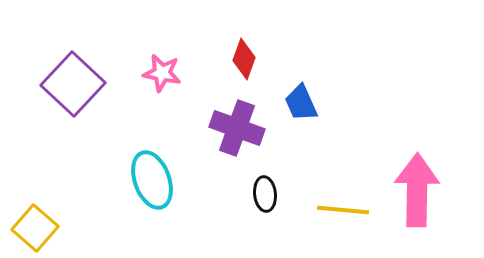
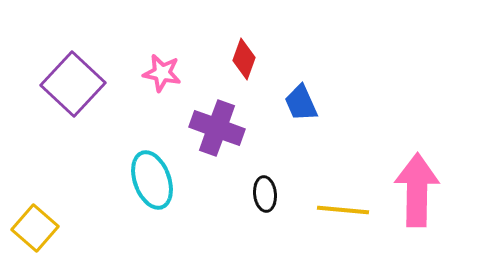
purple cross: moved 20 px left
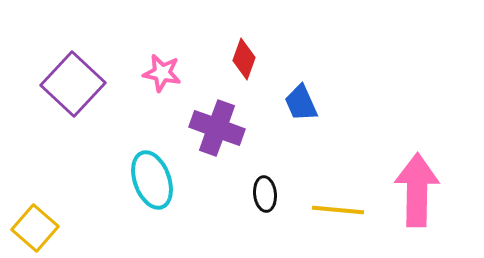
yellow line: moved 5 px left
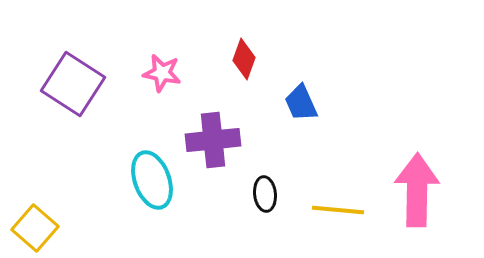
purple square: rotated 10 degrees counterclockwise
purple cross: moved 4 px left, 12 px down; rotated 26 degrees counterclockwise
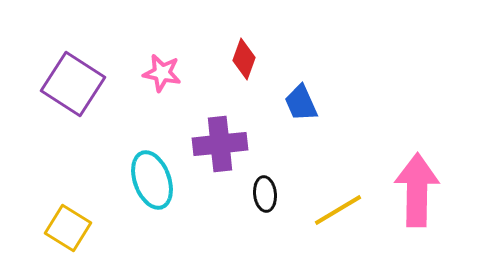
purple cross: moved 7 px right, 4 px down
yellow line: rotated 36 degrees counterclockwise
yellow square: moved 33 px right; rotated 9 degrees counterclockwise
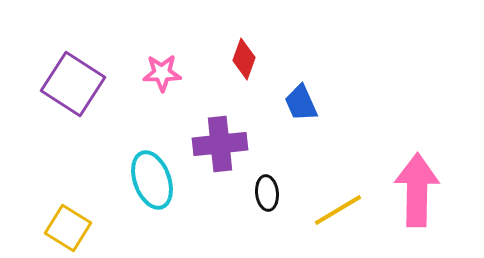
pink star: rotated 12 degrees counterclockwise
black ellipse: moved 2 px right, 1 px up
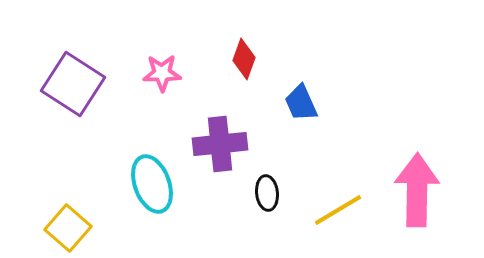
cyan ellipse: moved 4 px down
yellow square: rotated 9 degrees clockwise
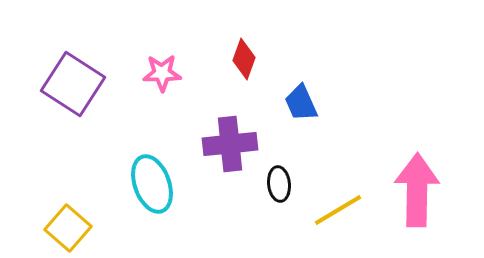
purple cross: moved 10 px right
black ellipse: moved 12 px right, 9 px up
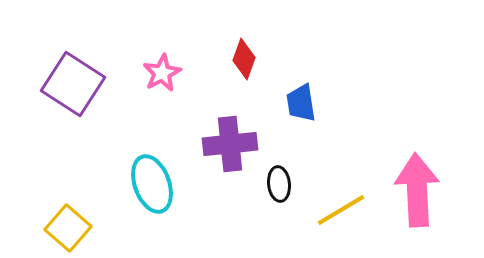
pink star: rotated 27 degrees counterclockwise
blue trapezoid: rotated 15 degrees clockwise
pink arrow: rotated 4 degrees counterclockwise
yellow line: moved 3 px right
